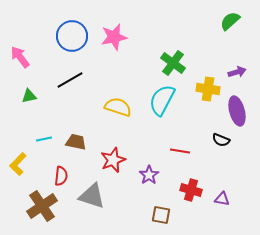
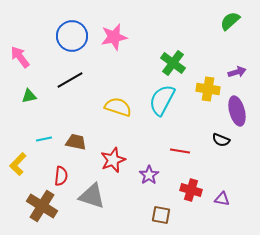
brown cross: rotated 24 degrees counterclockwise
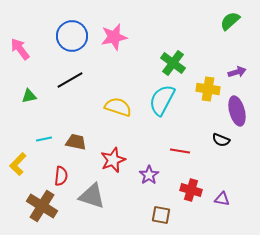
pink arrow: moved 8 px up
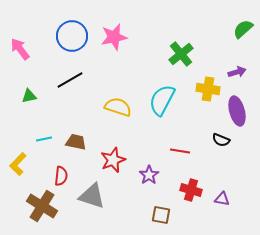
green semicircle: moved 13 px right, 8 px down
green cross: moved 8 px right, 9 px up; rotated 15 degrees clockwise
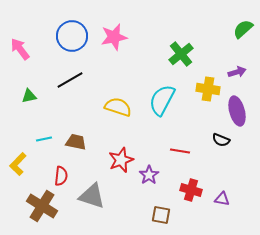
red star: moved 8 px right
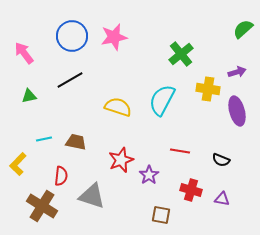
pink arrow: moved 4 px right, 4 px down
black semicircle: moved 20 px down
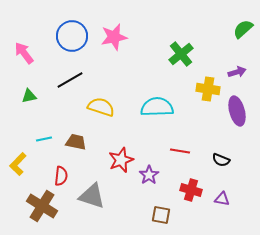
cyan semicircle: moved 5 px left, 7 px down; rotated 60 degrees clockwise
yellow semicircle: moved 17 px left
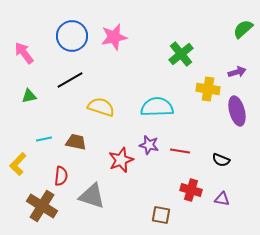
purple star: moved 30 px up; rotated 24 degrees counterclockwise
